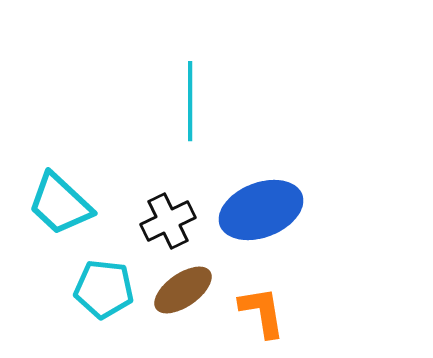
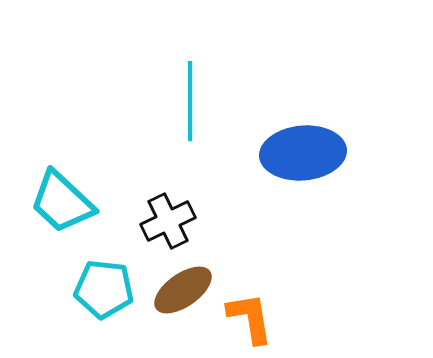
cyan trapezoid: moved 2 px right, 2 px up
blue ellipse: moved 42 px right, 57 px up; rotated 16 degrees clockwise
orange L-shape: moved 12 px left, 6 px down
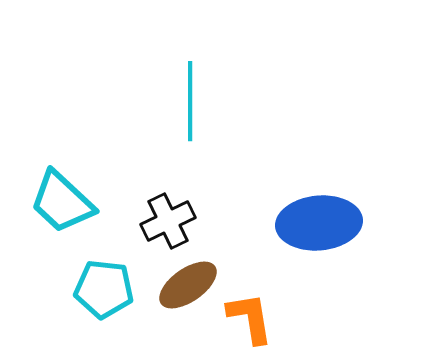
blue ellipse: moved 16 px right, 70 px down
brown ellipse: moved 5 px right, 5 px up
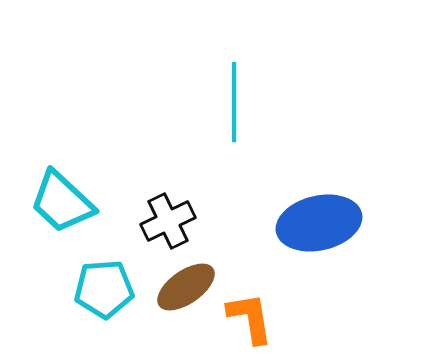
cyan line: moved 44 px right, 1 px down
blue ellipse: rotated 8 degrees counterclockwise
brown ellipse: moved 2 px left, 2 px down
cyan pentagon: rotated 10 degrees counterclockwise
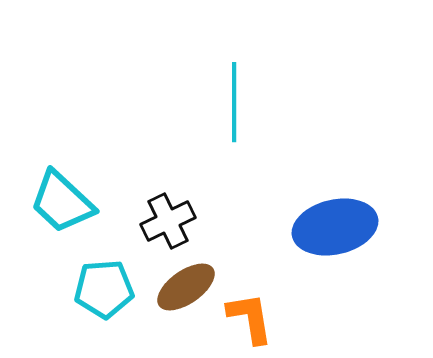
blue ellipse: moved 16 px right, 4 px down
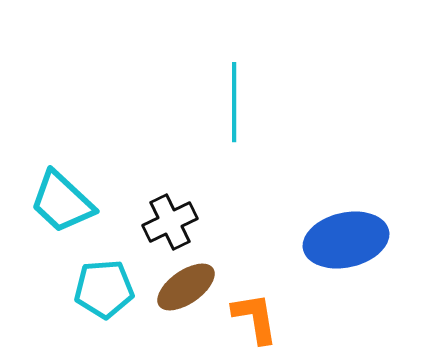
black cross: moved 2 px right, 1 px down
blue ellipse: moved 11 px right, 13 px down
orange L-shape: moved 5 px right
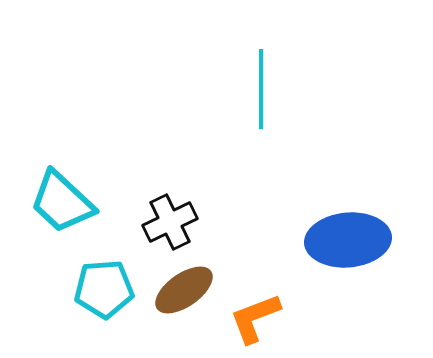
cyan line: moved 27 px right, 13 px up
blue ellipse: moved 2 px right; rotated 8 degrees clockwise
brown ellipse: moved 2 px left, 3 px down
orange L-shape: rotated 102 degrees counterclockwise
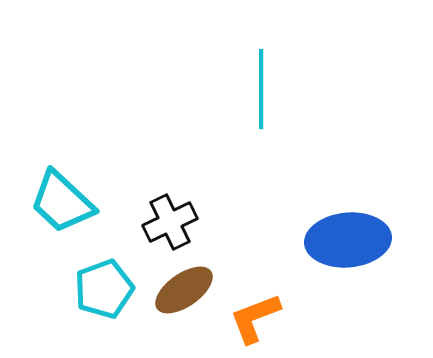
cyan pentagon: rotated 16 degrees counterclockwise
